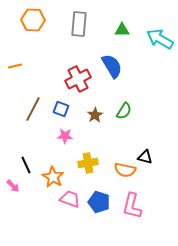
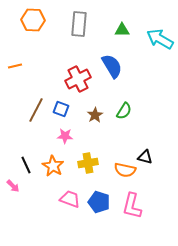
brown line: moved 3 px right, 1 px down
orange star: moved 11 px up
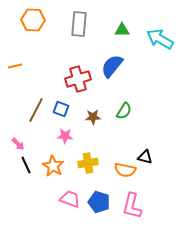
blue semicircle: rotated 110 degrees counterclockwise
red cross: rotated 10 degrees clockwise
brown star: moved 2 px left, 2 px down; rotated 28 degrees clockwise
pink arrow: moved 5 px right, 42 px up
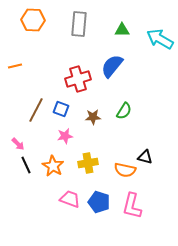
pink star: rotated 14 degrees counterclockwise
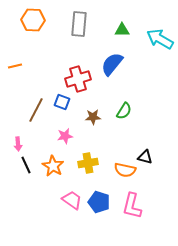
blue semicircle: moved 2 px up
blue square: moved 1 px right, 7 px up
pink arrow: rotated 40 degrees clockwise
pink trapezoid: moved 2 px right, 1 px down; rotated 15 degrees clockwise
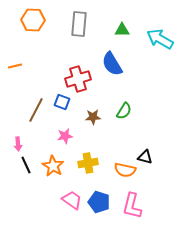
blue semicircle: rotated 70 degrees counterclockwise
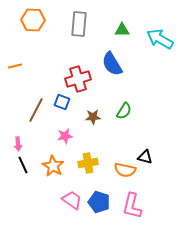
black line: moved 3 px left
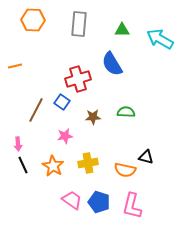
blue square: rotated 14 degrees clockwise
green semicircle: moved 2 px right, 1 px down; rotated 120 degrees counterclockwise
black triangle: moved 1 px right
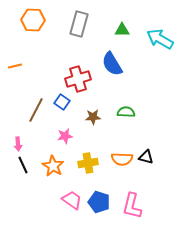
gray rectangle: rotated 10 degrees clockwise
orange semicircle: moved 3 px left, 11 px up; rotated 10 degrees counterclockwise
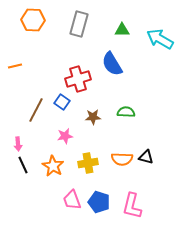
pink trapezoid: rotated 145 degrees counterclockwise
